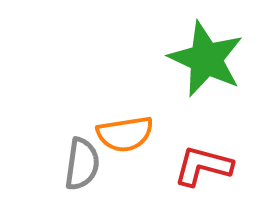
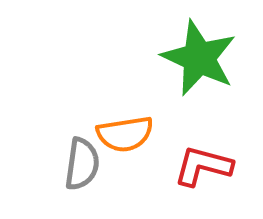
green star: moved 7 px left, 1 px up
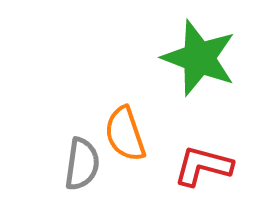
green star: rotated 4 degrees counterclockwise
orange semicircle: rotated 80 degrees clockwise
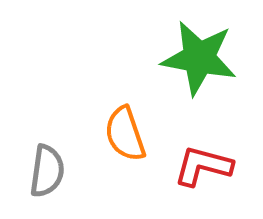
green star: rotated 10 degrees counterclockwise
gray semicircle: moved 35 px left, 7 px down
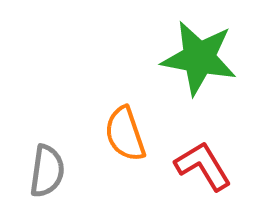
red L-shape: rotated 44 degrees clockwise
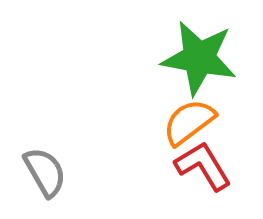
orange semicircle: moved 64 px right, 12 px up; rotated 72 degrees clockwise
gray semicircle: moved 2 px left, 1 px down; rotated 38 degrees counterclockwise
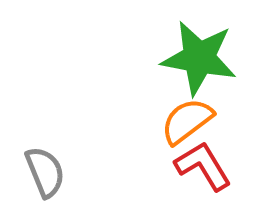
orange semicircle: moved 2 px left, 1 px up
gray semicircle: rotated 8 degrees clockwise
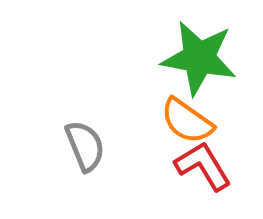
orange semicircle: rotated 108 degrees counterclockwise
gray semicircle: moved 40 px right, 26 px up
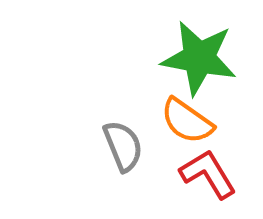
gray semicircle: moved 38 px right
red L-shape: moved 5 px right, 8 px down
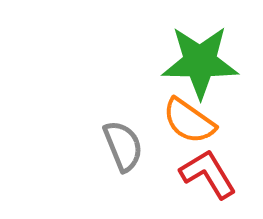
green star: moved 1 px right, 4 px down; rotated 10 degrees counterclockwise
orange semicircle: moved 2 px right
